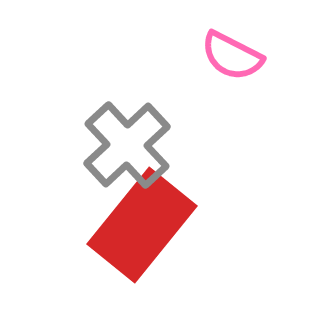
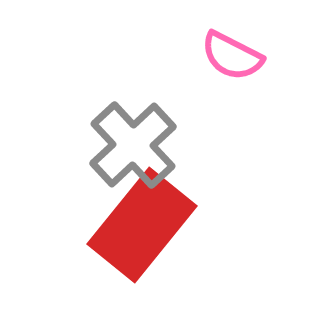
gray cross: moved 6 px right
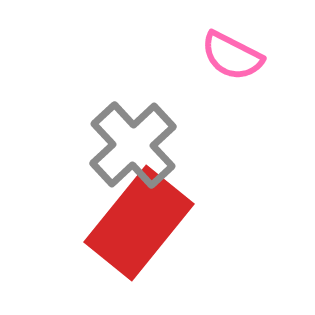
red rectangle: moved 3 px left, 2 px up
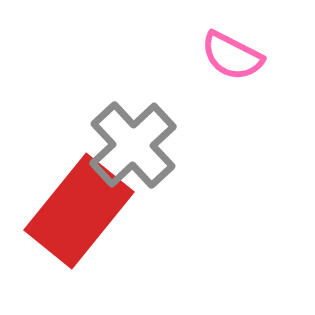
red rectangle: moved 60 px left, 12 px up
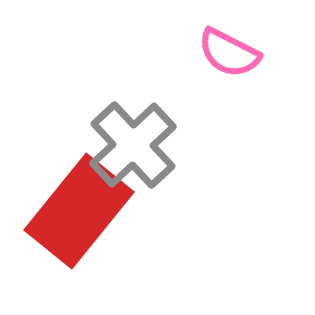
pink semicircle: moved 3 px left, 3 px up
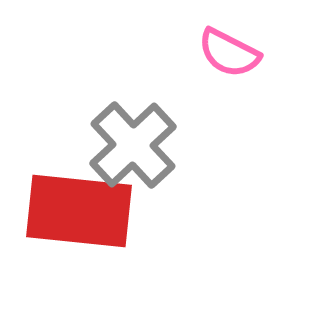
red rectangle: rotated 57 degrees clockwise
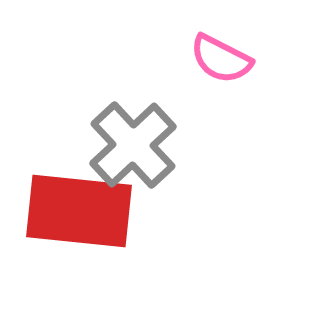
pink semicircle: moved 8 px left, 6 px down
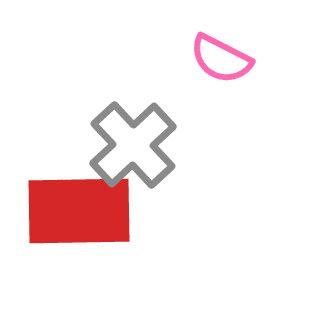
red rectangle: rotated 7 degrees counterclockwise
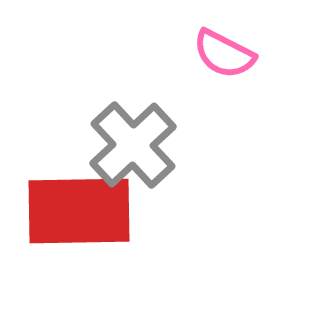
pink semicircle: moved 3 px right, 5 px up
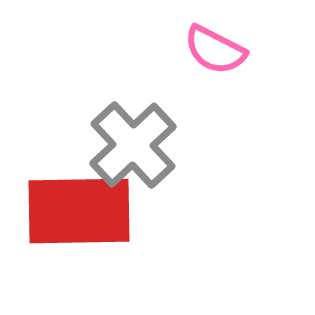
pink semicircle: moved 9 px left, 4 px up
